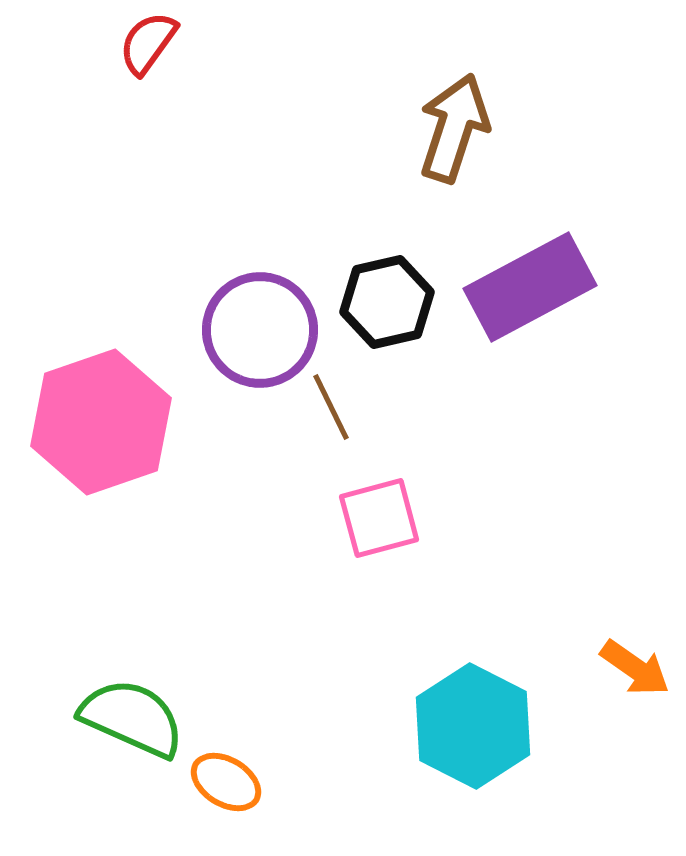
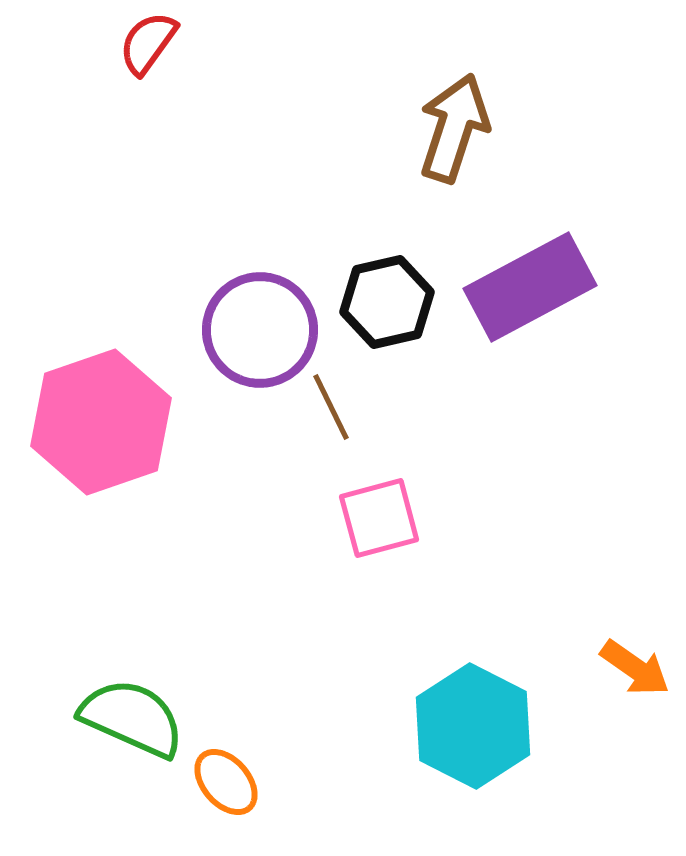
orange ellipse: rotated 18 degrees clockwise
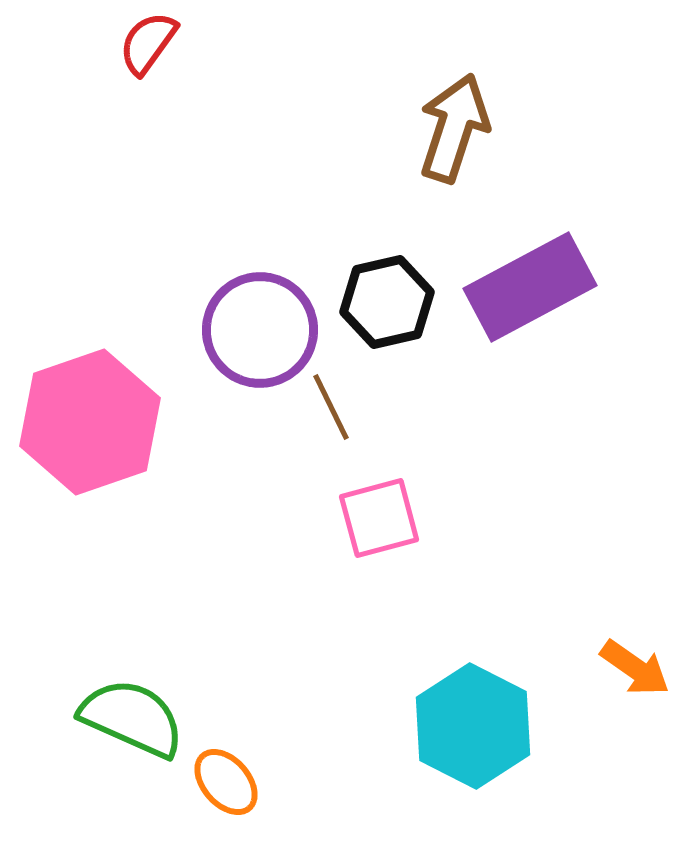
pink hexagon: moved 11 px left
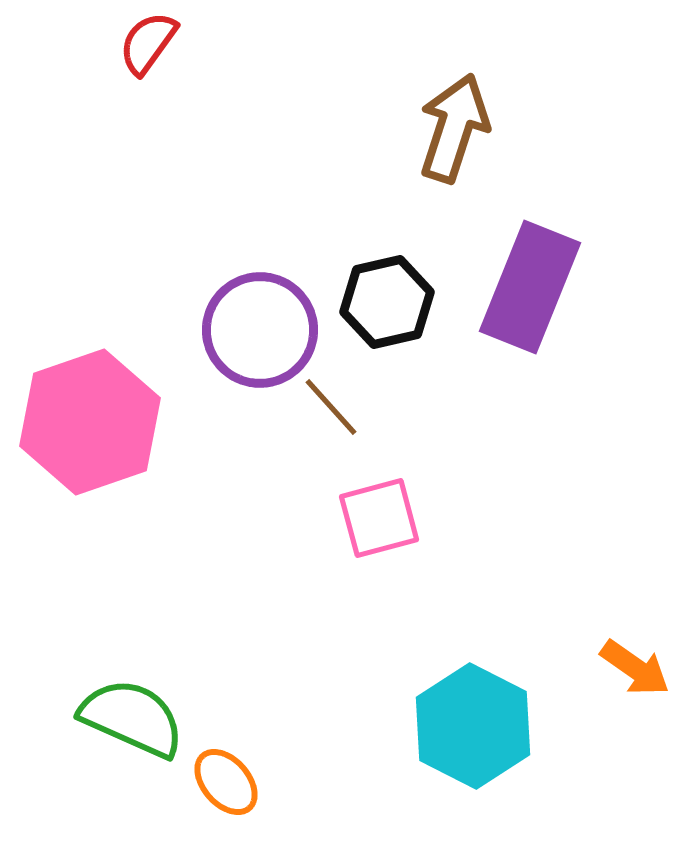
purple rectangle: rotated 40 degrees counterclockwise
brown line: rotated 16 degrees counterclockwise
